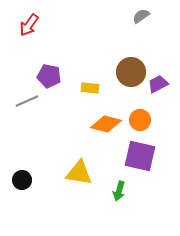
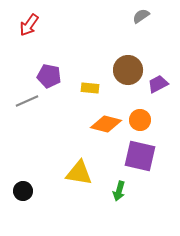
brown circle: moved 3 px left, 2 px up
black circle: moved 1 px right, 11 px down
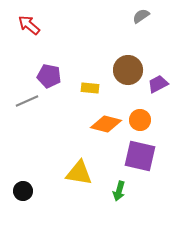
red arrow: rotated 95 degrees clockwise
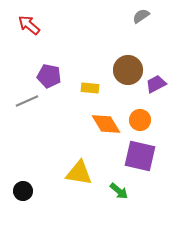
purple trapezoid: moved 2 px left
orange diamond: rotated 44 degrees clockwise
green arrow: rotated 66 degrees counterclockwise
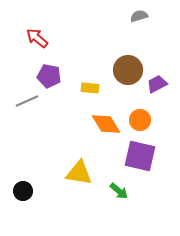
gray semicircle: moved 2 px left; rotated 18 degrees clockwise
red arrow: moved 8 px right, 13 px down
purple trapezoid: moved 1 px right
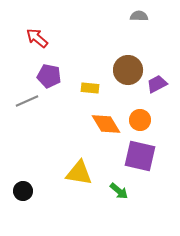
gray semicircle: rotated 18 degrees clockwise
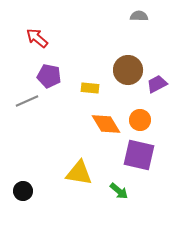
purple square: moved 1 px left, 1 px up
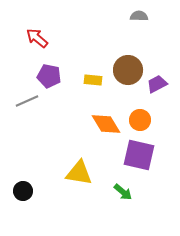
yellow rectangle: moved 3 px right, 8 px up
green arrow: moved 4 px right, 1 px down
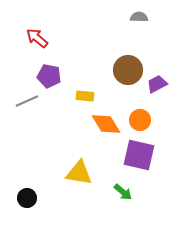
gray semicircle: moved 1 px down
yellow rectangle: moved 8 px left, 16 px down
black circle: moved 4 px right, 7 px down
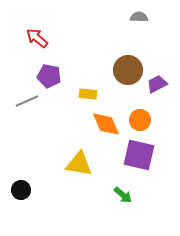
yellow rectangle: moved 3 px right, 2 px up
orange diamond: rotated 8 degrees clockwise
yellow triangle: moved 9 px up
green arrow: moved 3 px down
black circle: moved 6 px left, 8 px up
